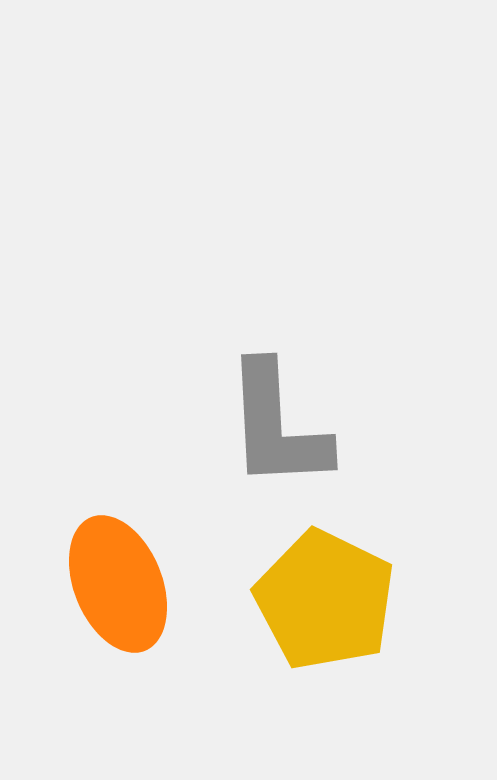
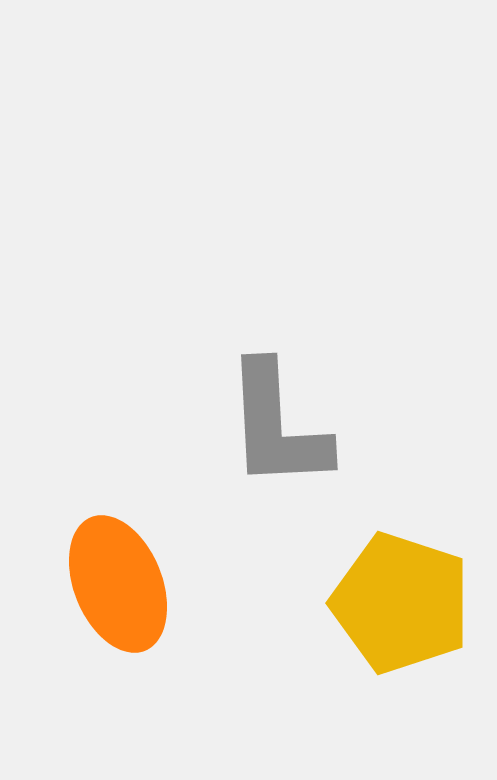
yellow pentagon: moved 76 px right, 3 px down; rotated 8 degrees counterclockwise
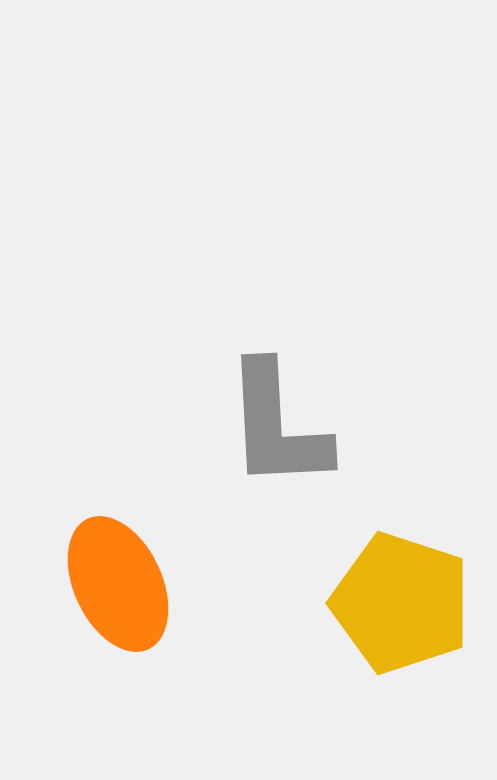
orange ellipse: rotated 3 degrees counterclockwise
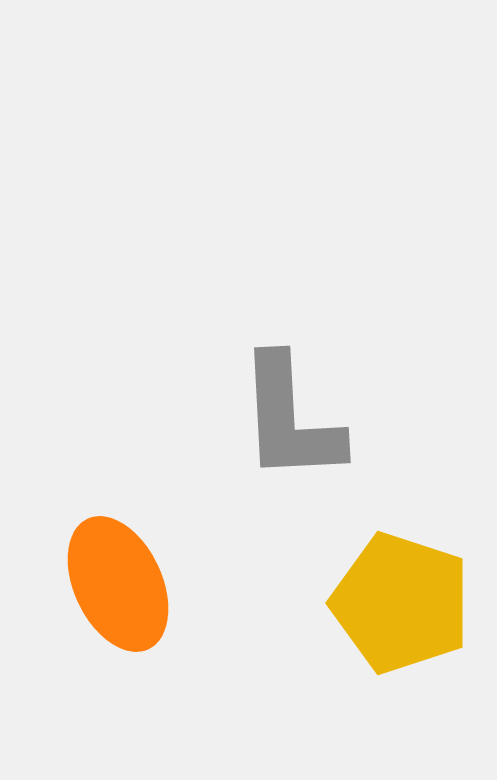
gray L-shape: moved 13 px right, 7 px up
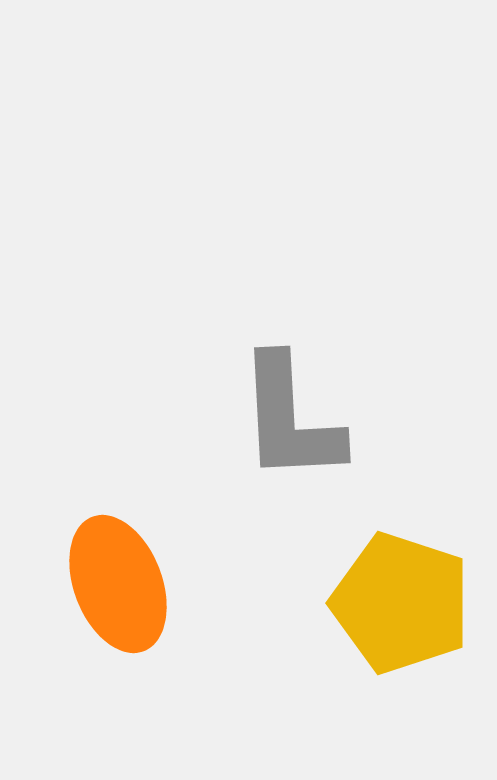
orange ellipse: rotated 4 degrees clockwise
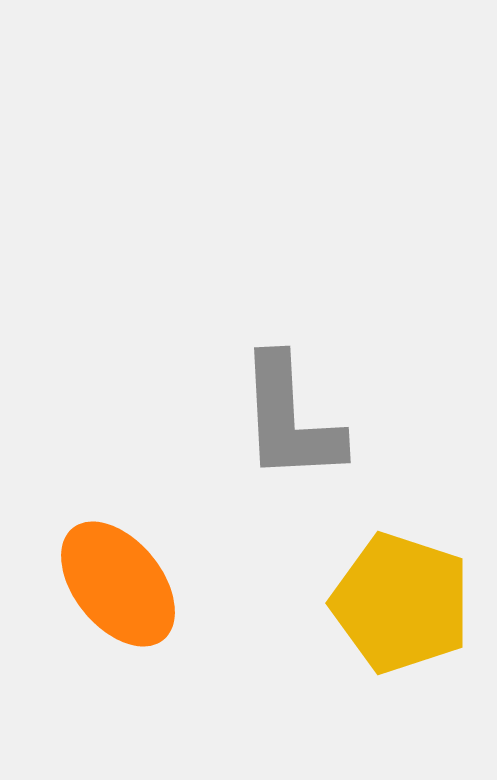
orange ellipse: rotated 18 degrees counterclockwise
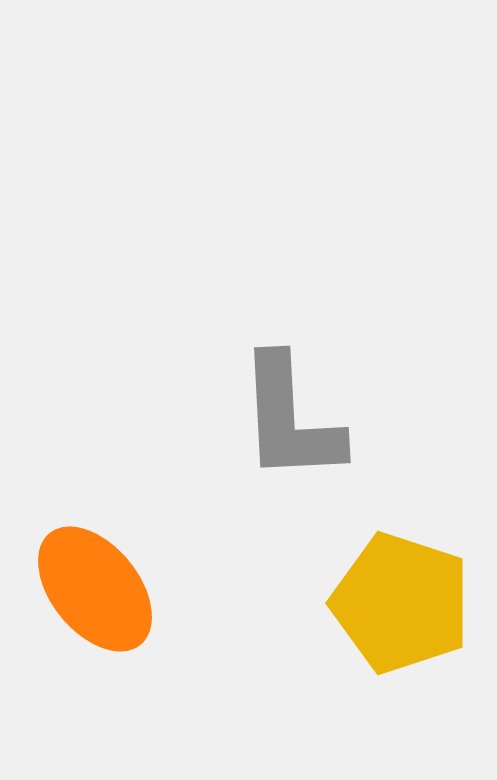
orange ellipse: moved 23 px left, 5 px down
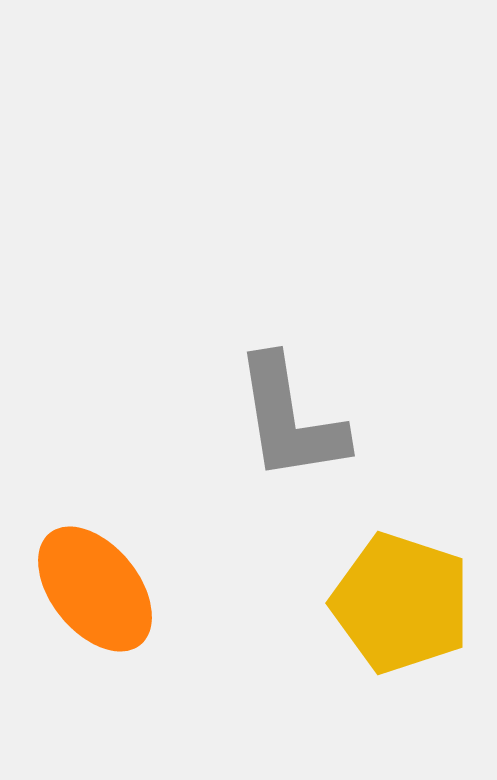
gray L-shape: rotated 6 degrees counterclockwise
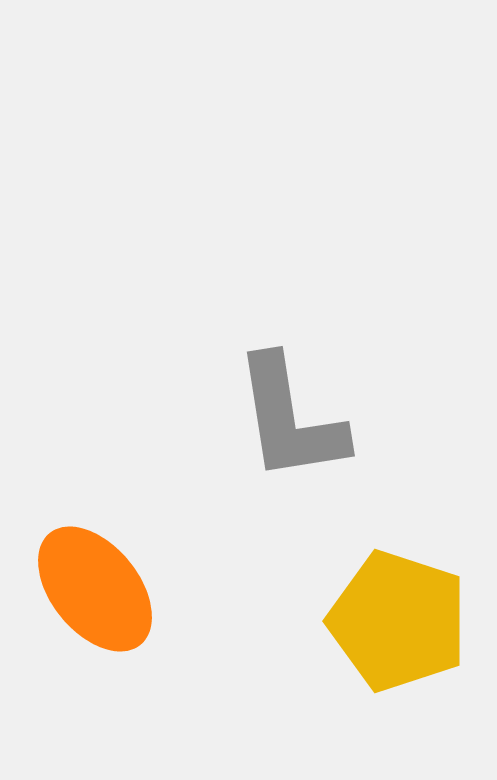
yellow pentagon: moved 3 px left, 18 px down
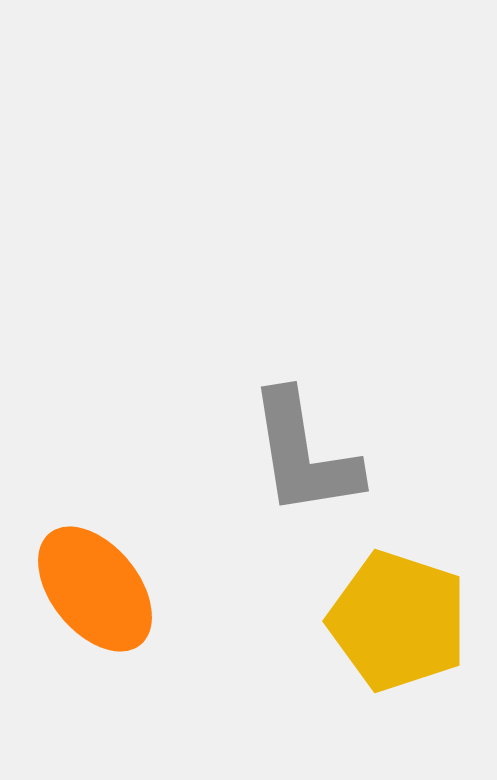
gray L-shape: moved 14 px right, 35 px down
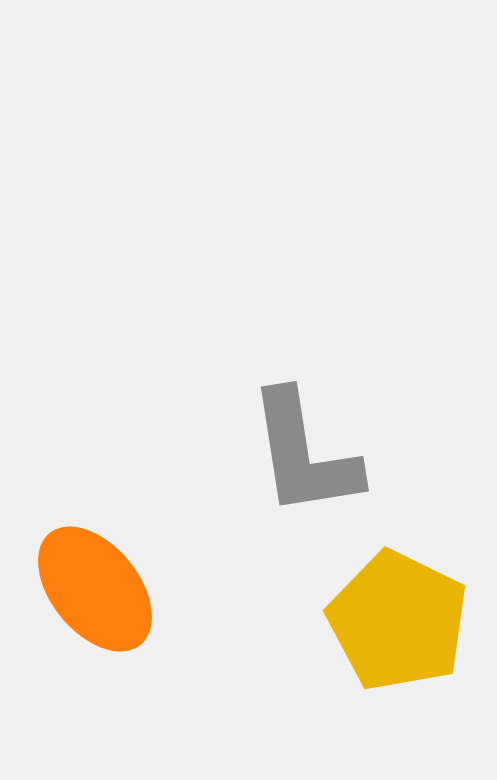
yellow pentagon: rotated 8 degrees clockwise
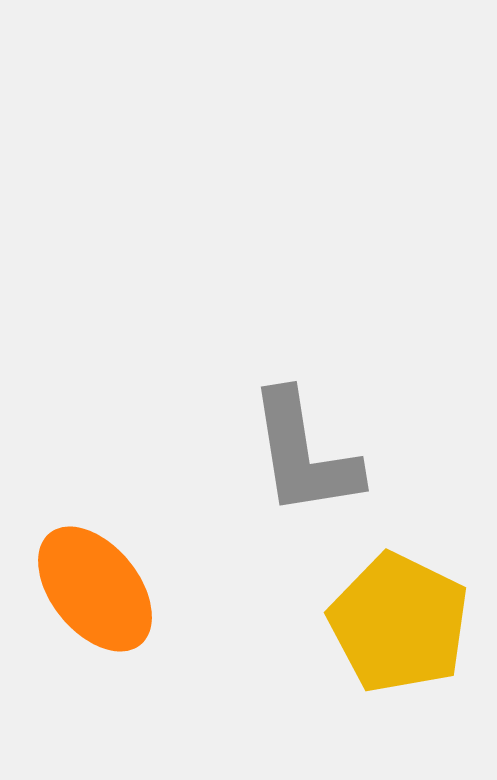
yellow pentagon: moved 1 px right, 2 px down
